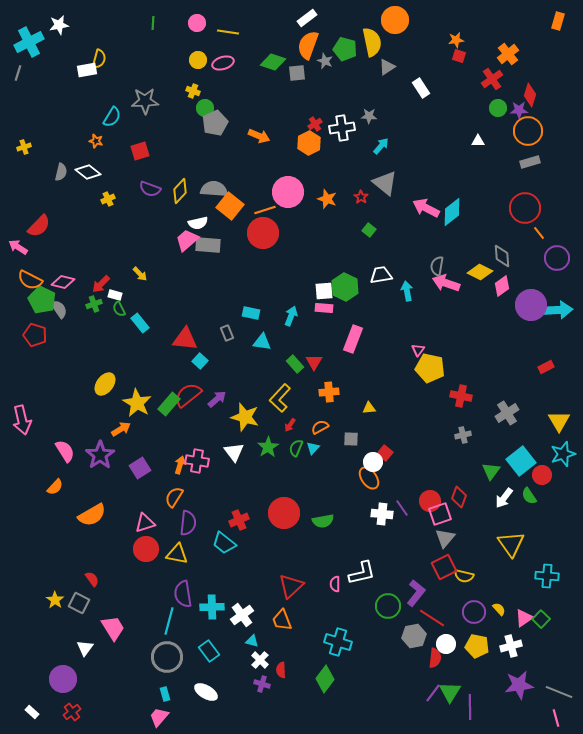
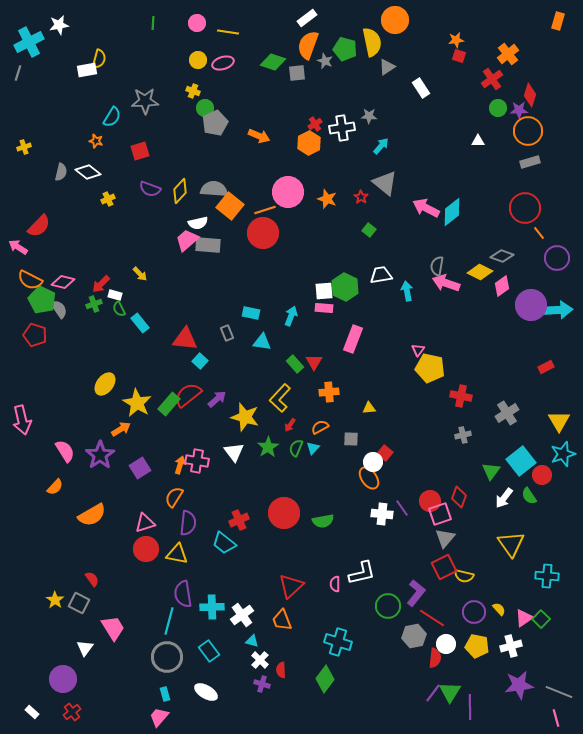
gray diamond at (502, 256): rotated 65 degrees counterclockwise
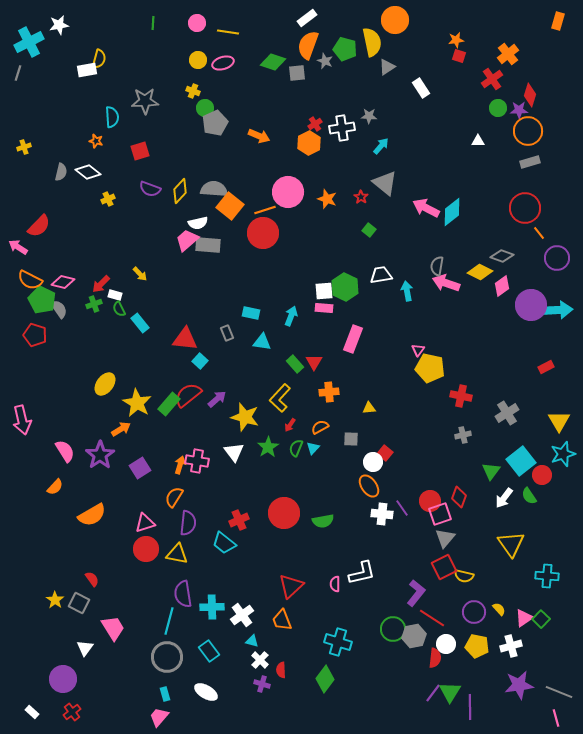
cyan semicircle at (112, 117): rotated 35 degrees counterclockwise
orange ellipse at (369, 478): moved 8 px down
green circle at (388, 606): moved 5 px right, 23 px down
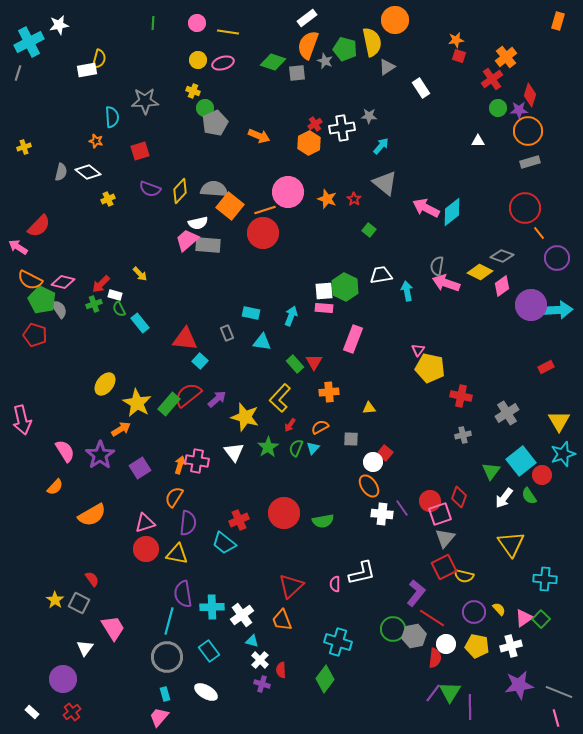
orange cross at (508, 54): moved 2 px left, 3 px down
red star at (361, 197): moved 7 px left, 2 px down
cyan cross at (547, 576): moved 2 px left, 3 px down
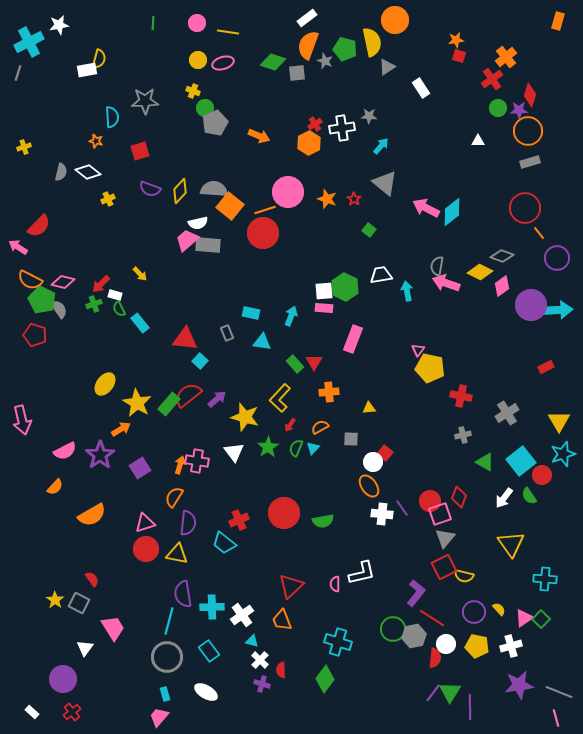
pink semicircle at (65, 451): rotated 95 degrees clockwise
green triangle at (491, 471): moved 6 px left, 9 px up; rotated 36 degrees counterclockwise
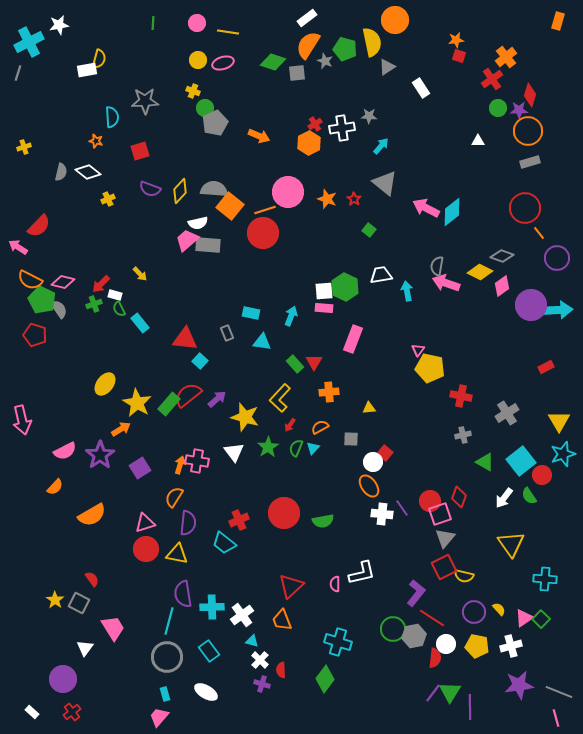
orange semicircle at (308, 45): rotated 12 degrees clockwise
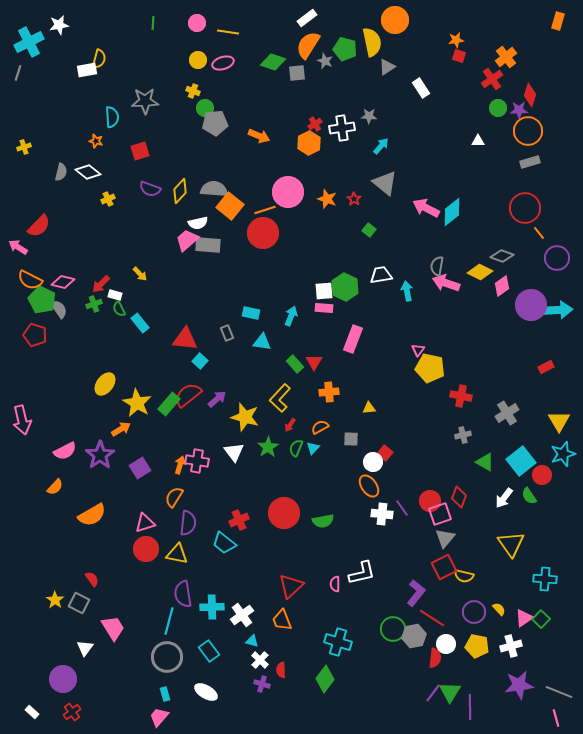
gray pentagon at (215, 123): rotated 20 degrees clockwise
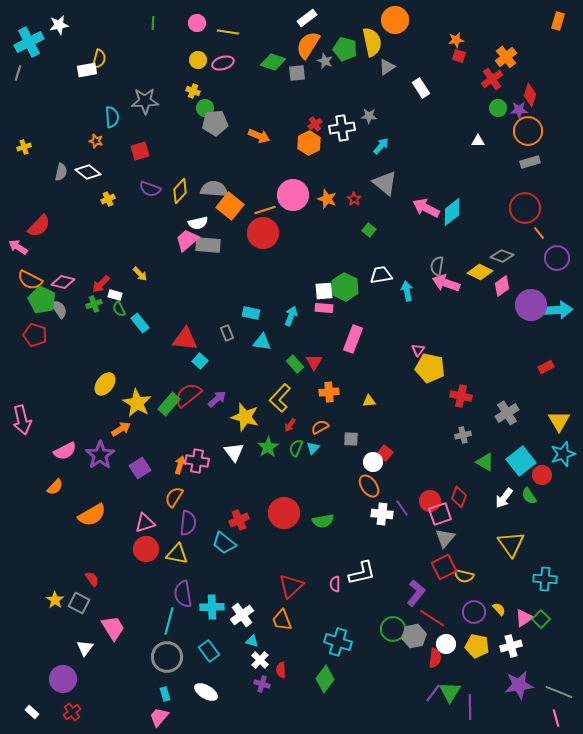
pink circle at (288, 192): moved 5 px right, 3 px down
yellow triangle at (369, 408): moved 7 px up
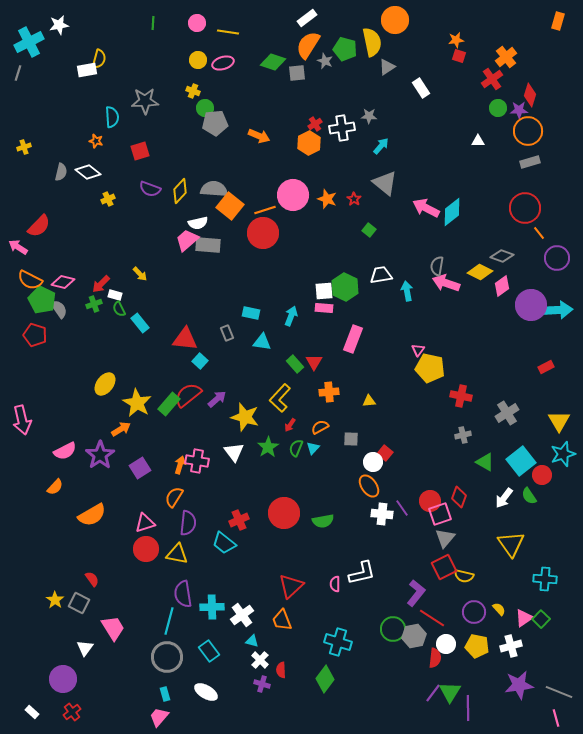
purple line at (470, 707): moved 2 px left, 1 px down
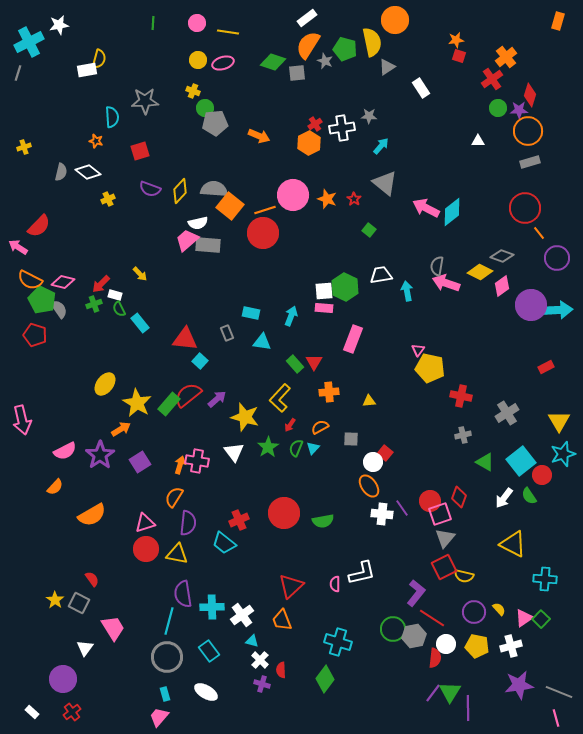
purple square at (140, 468): moved 6 px up
yellow triangle at (511, 544): moved 2 px right; rotated 28 degrees counterclockwise
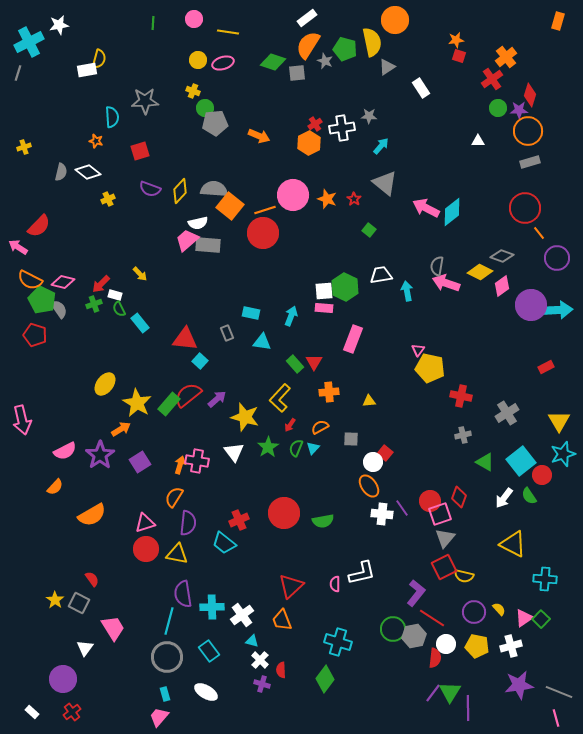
pink circle at (197, 23): moved 3 px left, 4 px up
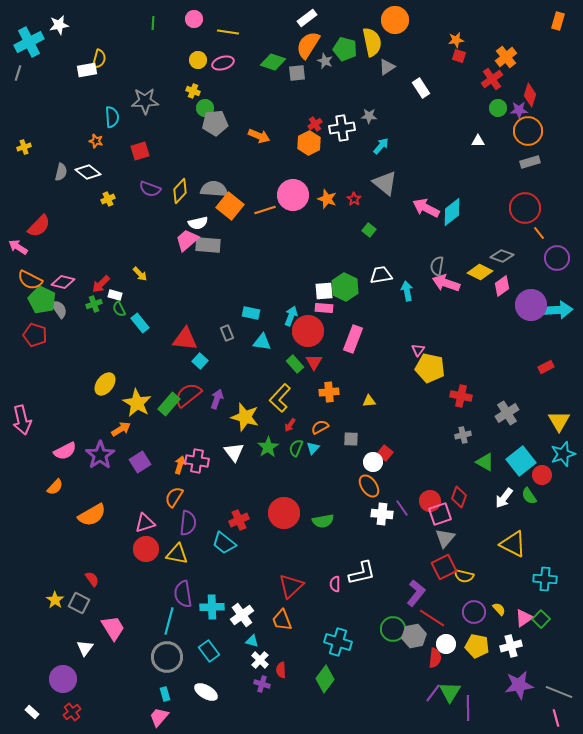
red circle at (263, 233): moved 45 px right, 98 px down
purple arrow at (217, 399): rotated 30 degrees counterclockwise
